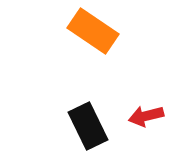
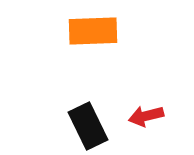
orange rectangle: rotated 36 degrees counterclockwise
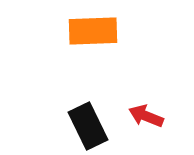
red arrow: rotated 36 degrees clockwise
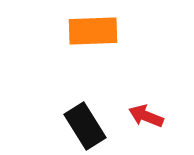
black rectangle: moved 3 px left; rotated 6 degrees counterclockwise
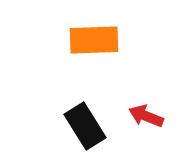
orange rectangle: moved 1 px right, 9 px down
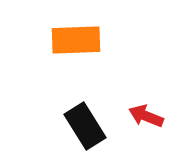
orange rectangle: moved 18 px left
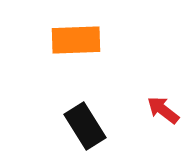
red arrow: moved 17 px right, 6 px up; rotated 16 degrees clockwise
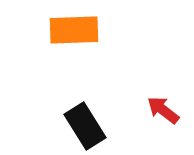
orange rectangle: moved 2 px left, 10 px up
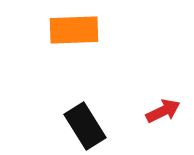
red arrow: moved 1 px down; rotated 116 degrees clockwise
